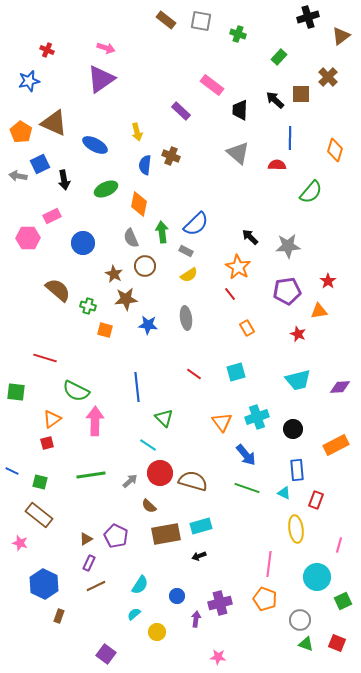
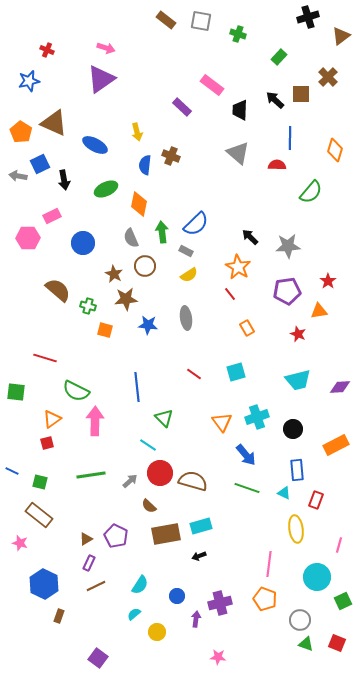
purple rectangle at (181, 111): moved 1 px right, 4 px up
purple square at (106, 654): moved 8 px left, 4 px down
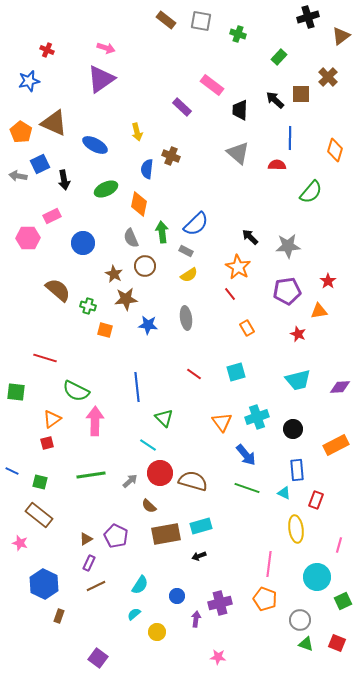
blue semicircle at (145, 165): moved 2 px right, 4 px down
